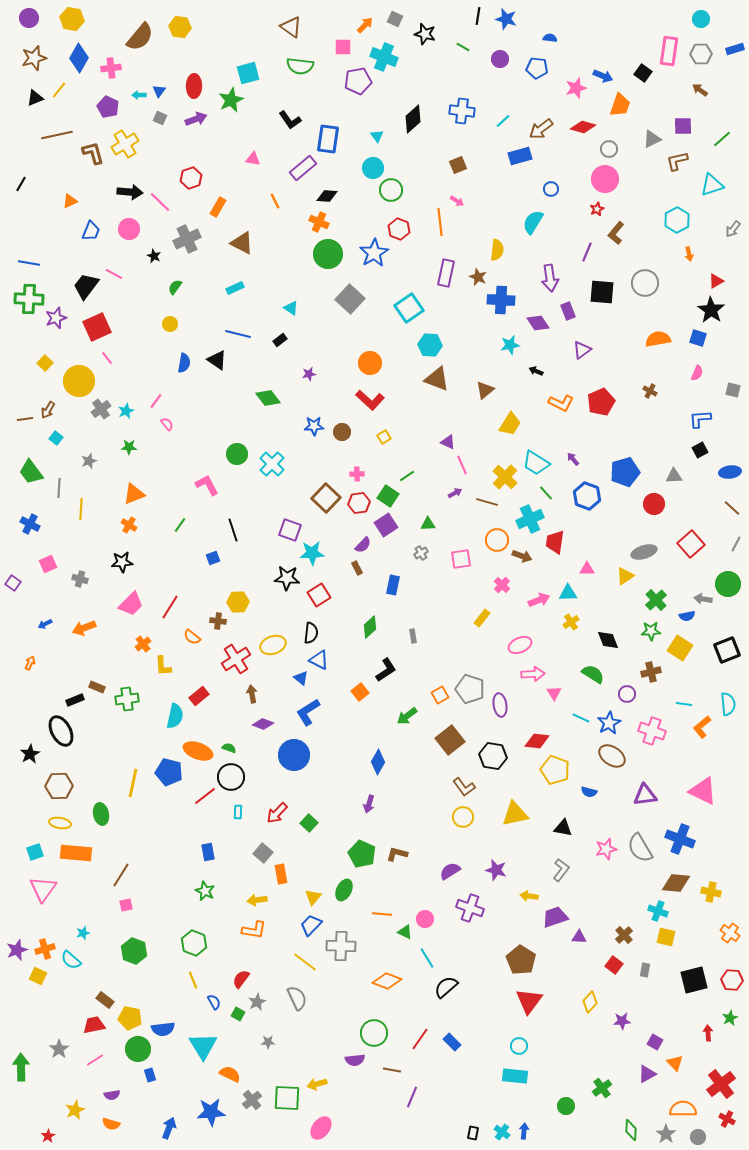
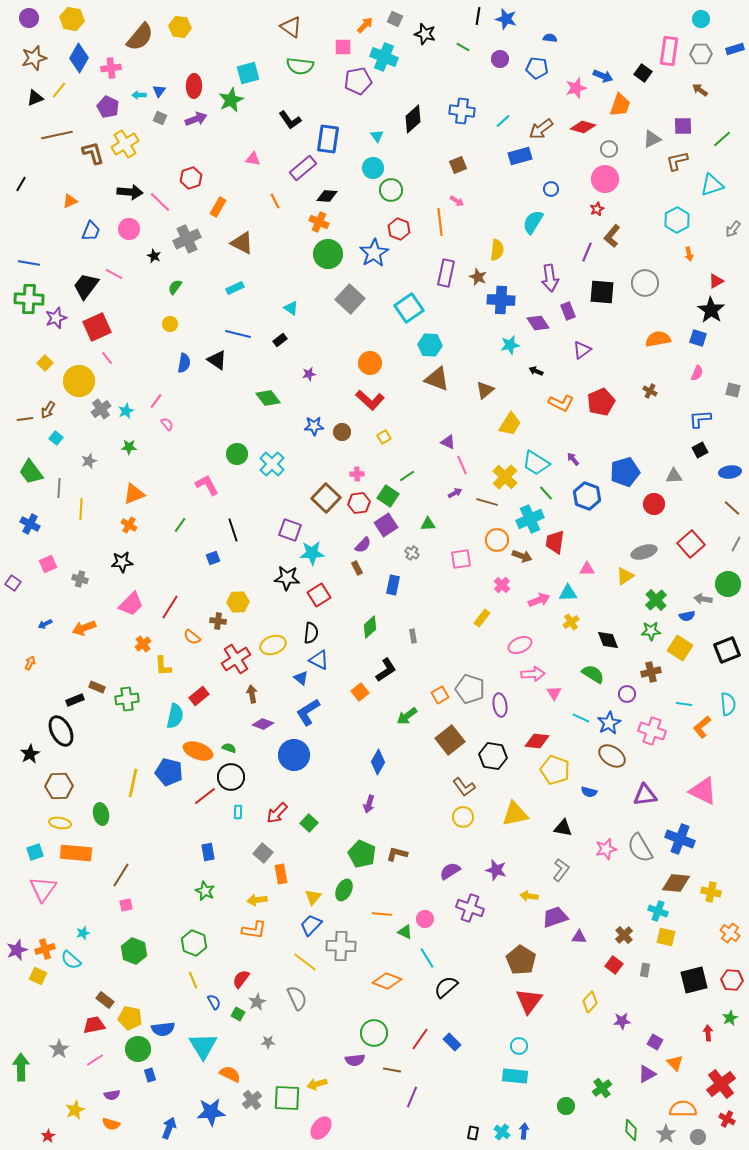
brown L-shape at (616, 233): moved 4 px left, 3 px down
gray cross at (421, 553): moved 9 px left; rotated 24 degrees counterclockwise
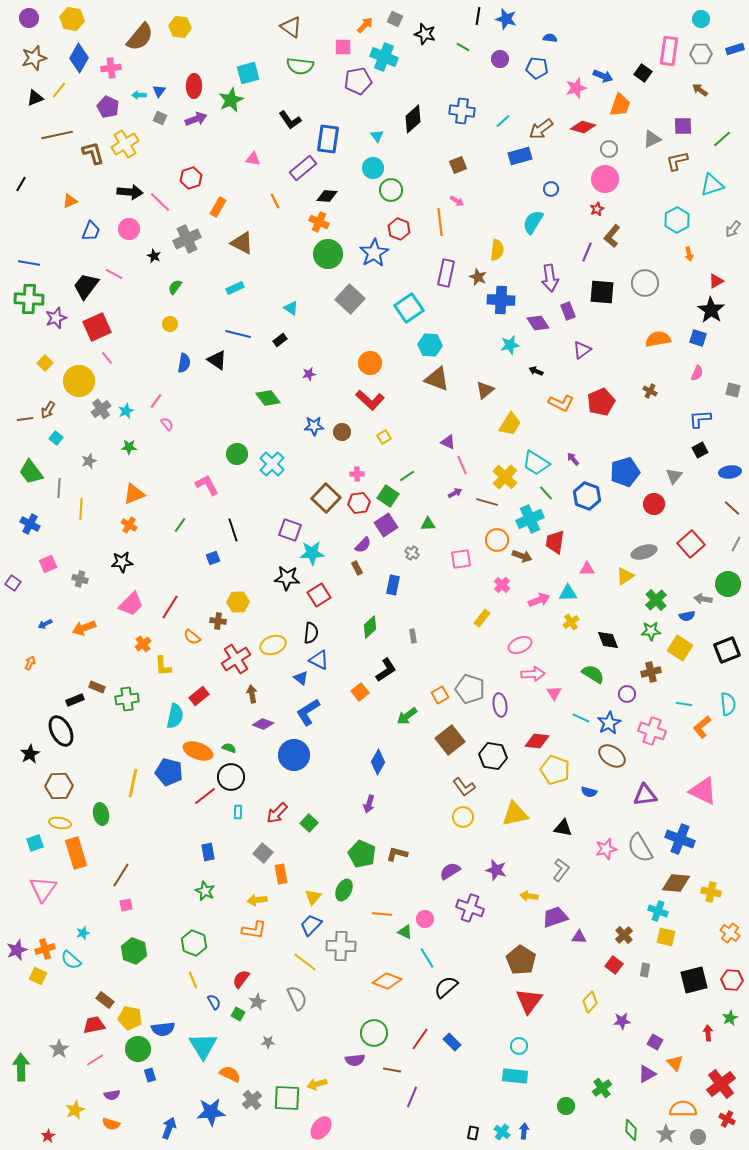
gray triangle at (674, 476): rotated 48 degrees counterclockwise
cyan square at (35, 852): moved 9 px up
orange rectangle at (76, 853): rotated 68 degrees clockwise
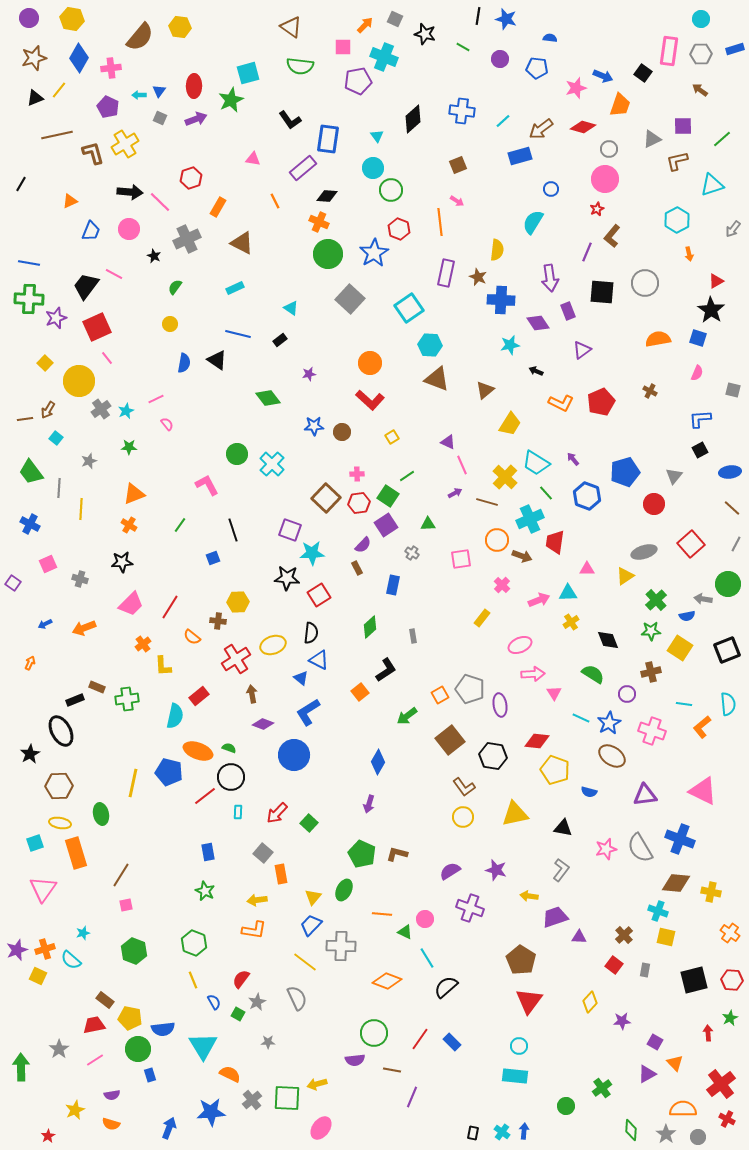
pink line at (156, 401): moved 2 px up; rotated 28 degrees clockwise
yellow square at (384, 437): moved 8 px right
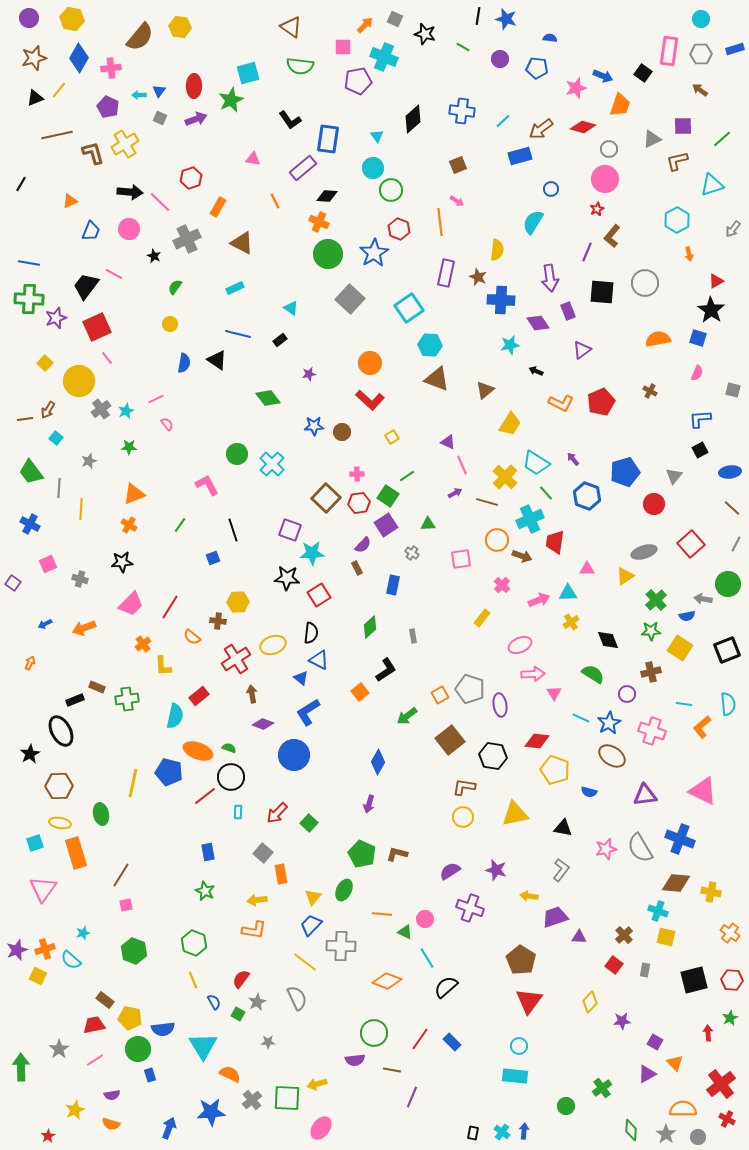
brown L-shape at (464, 787): rotated 135 degrees clockwise
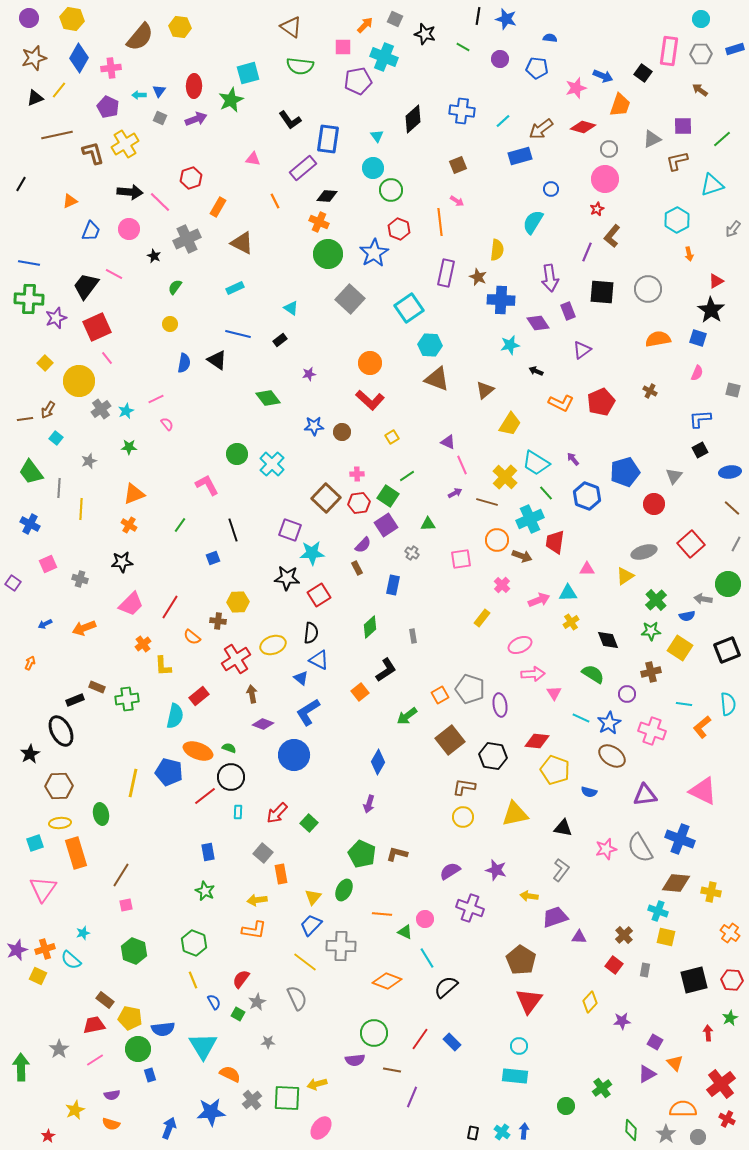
gray circle at (645, 283): moved 3 px right, 6 px down
yellow ellipse at (60, 823): rotated 15 degrees counterclockwise
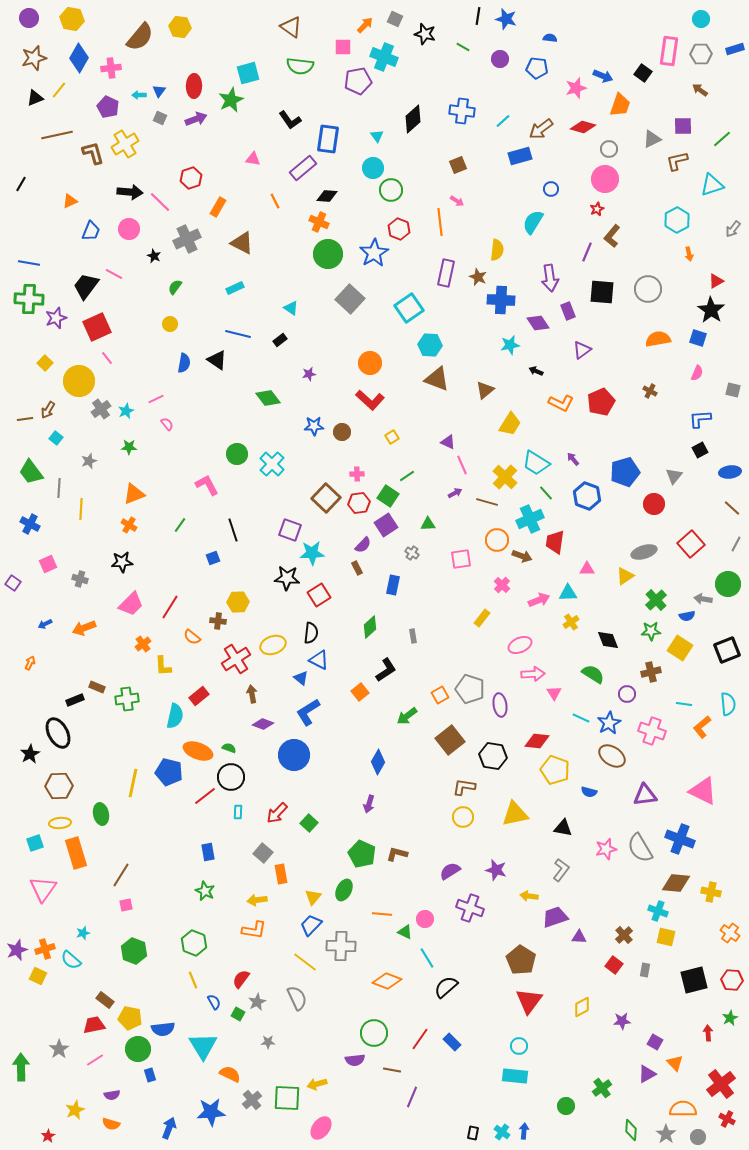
black ellipse at (61, 731): moved 3 px left, 2 px down
yellow diamond at (590, 1002): moved 8 px left, 5 px down; rotated 20 degrees clockwise
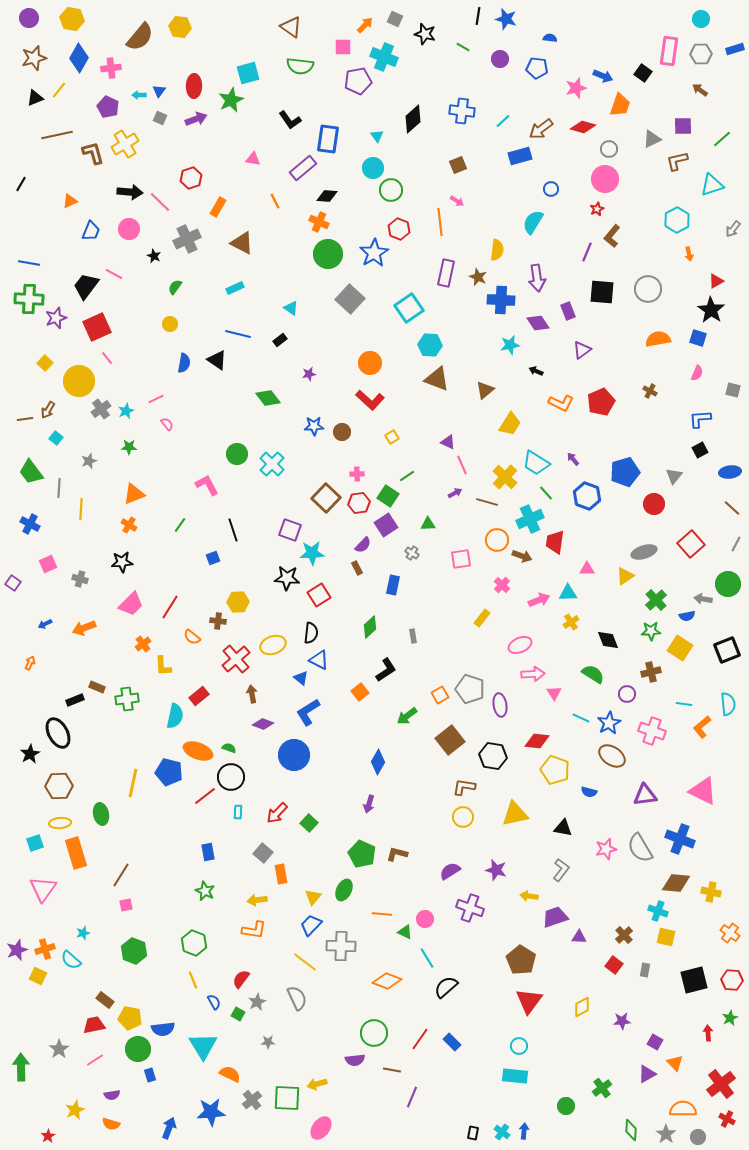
purple arrow at (550, 278): moved 13 px left
red cross at (236, 659): rotated 8 degrees counterclockwise
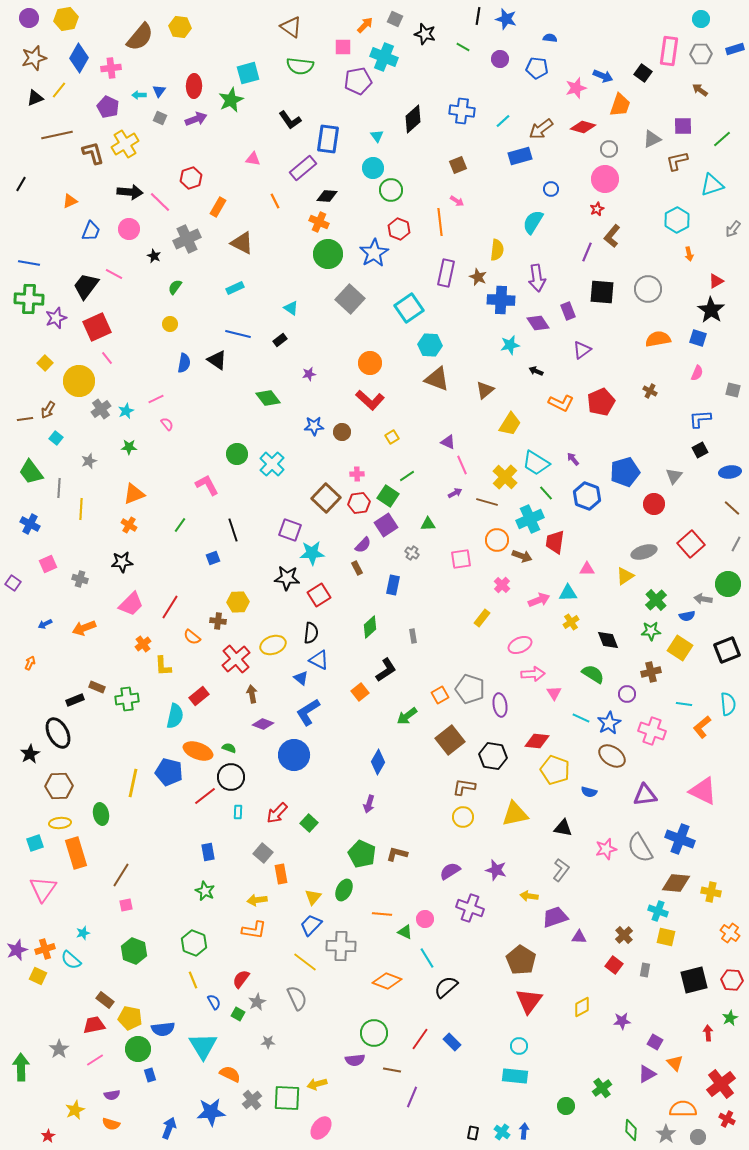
yellow hexagon at (72, 19): moved 6 px left; rotated 20 degrees counterclockwise
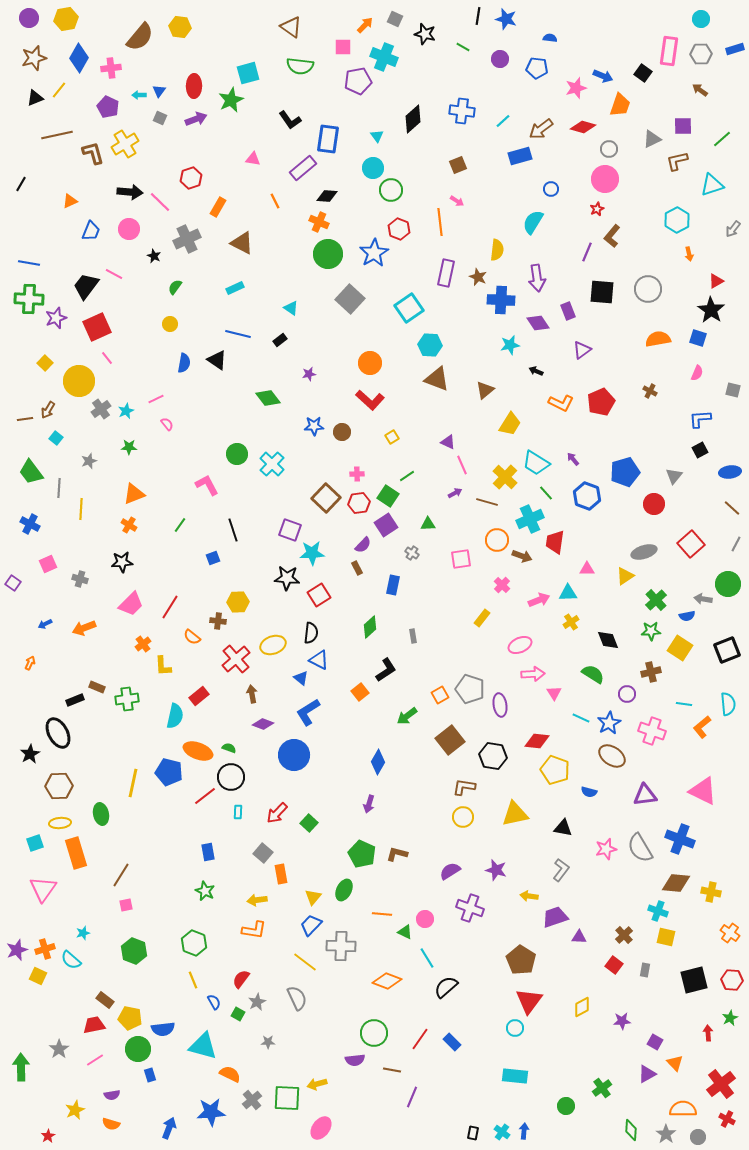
cyan triangle at (203, 1046): rotated 44 degrees counterclockwise
cyan circle at (519, 1046): moved 4 px left, 18 px up
